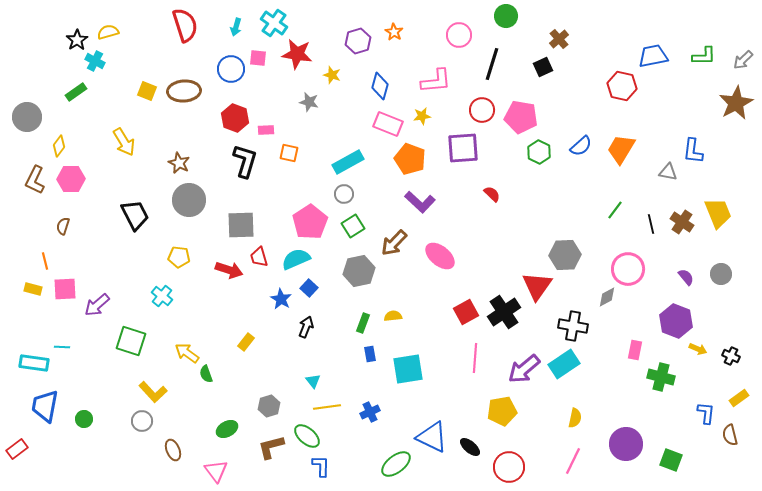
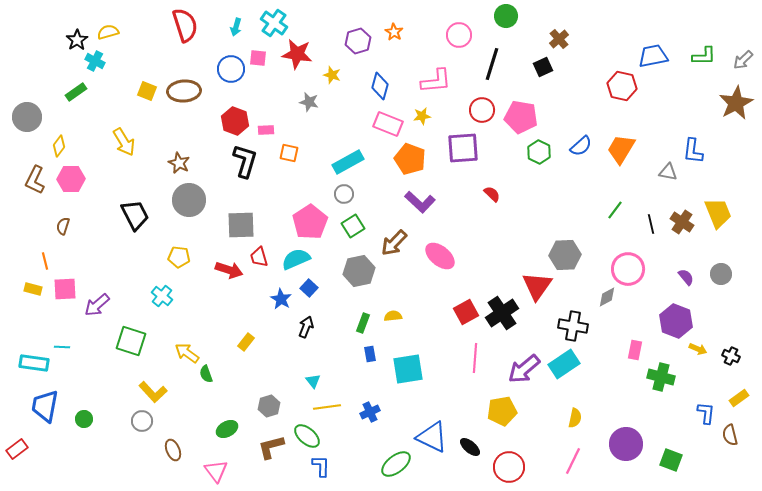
red hexagon at (235, 118): moved 3 px down
black cross at (504, 312): moved 2 px left, 1 px down
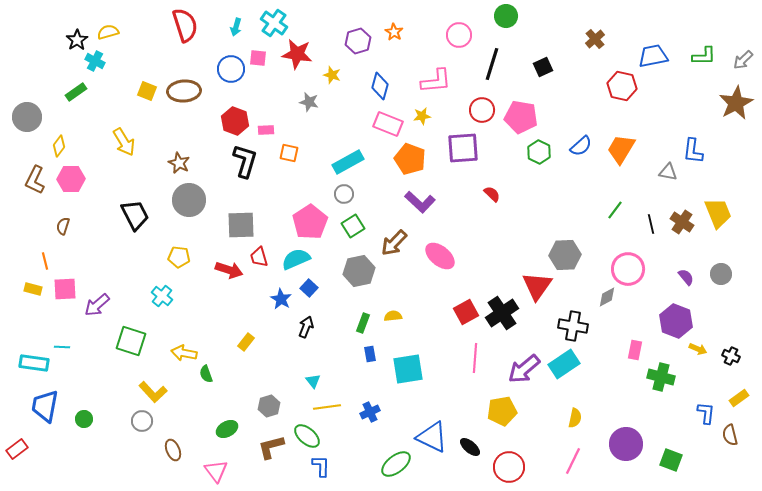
brown cross at (559, 39): moved 36 px right
yellow arrow at (187, 353): moved 3 px left; rotated 25 degrees counterclockwise
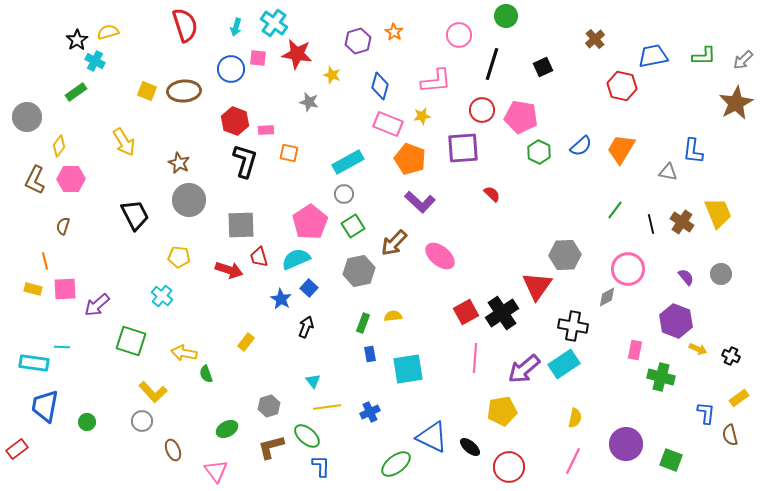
green circle at (84, 419): moved 3 px right, 3 px down
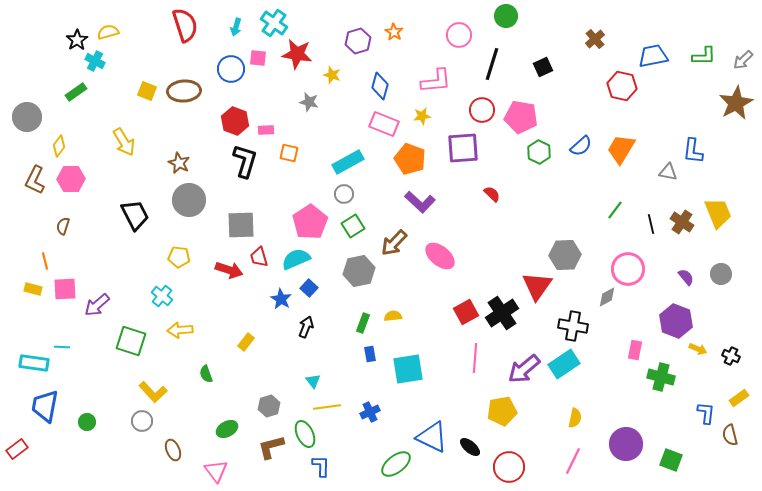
pink rectangle at (388, 124): moved 4 px left
yellow arrow at (184, 353): moved 4 px left, 23 px up; rotated 15 degrees counterclockwise
green ellipse at (307, 436): moved 2 px left, 2 px up; rotated 24 degrees clockwise
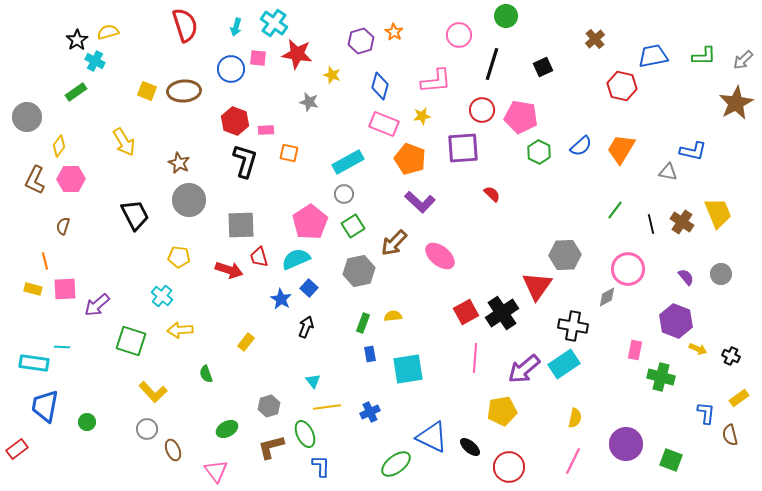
purple hexagon at (358, 41): moved 3 px right
blue L-shape at (693, 151): rotated 84 degrees counterclockwise
gray circle at (142, 421): moved 5 px right, 8 px down
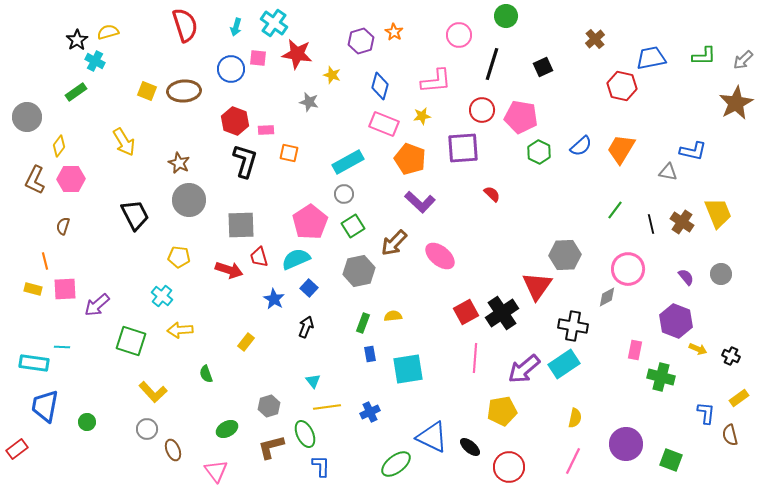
blue trapezoid at (653, 56): moved 2 px left, 2 px down
blue star at (281, 299): moved 7 px left
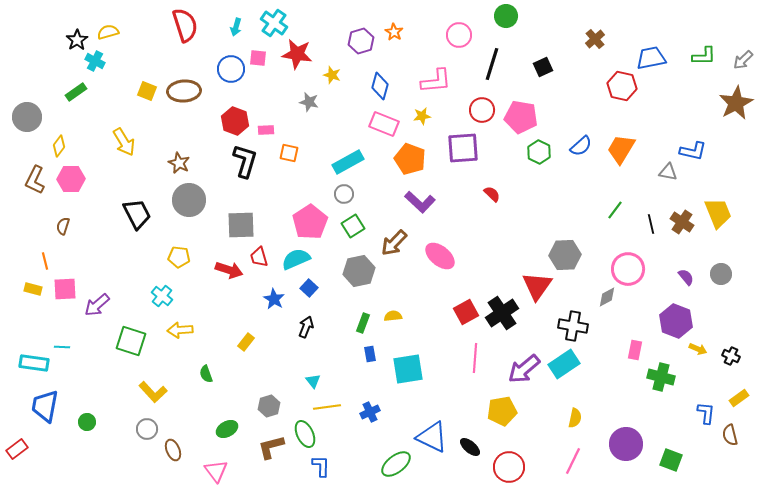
black trapezoid at (135, 215): moved 2 px right, 1 px up
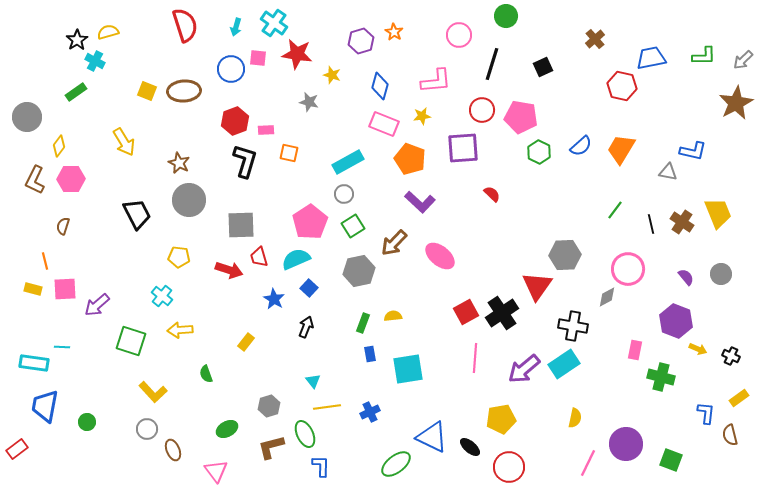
red hexagon at (235, 121): rotated 20 degrees clockwise
yellow pentagon at (502, 411): moved 1 px left, 8 px down
pink line at (573, 461): moved 15 px right, 2 px down
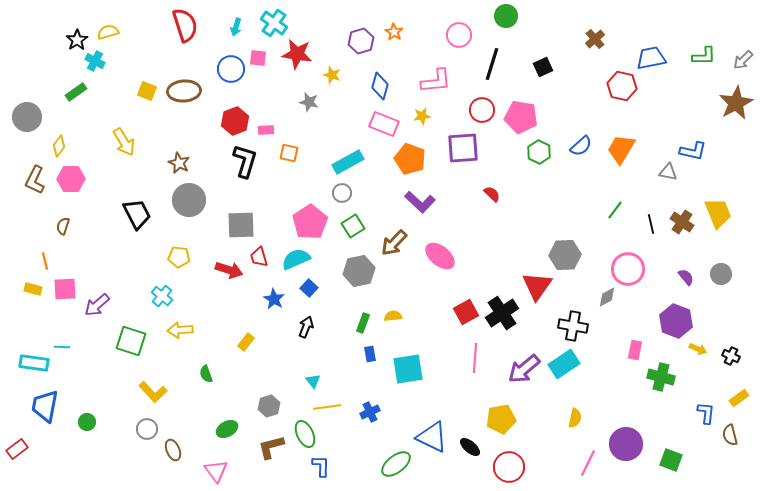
gray circle at (344, 194): moved 2 px left, 1 px up
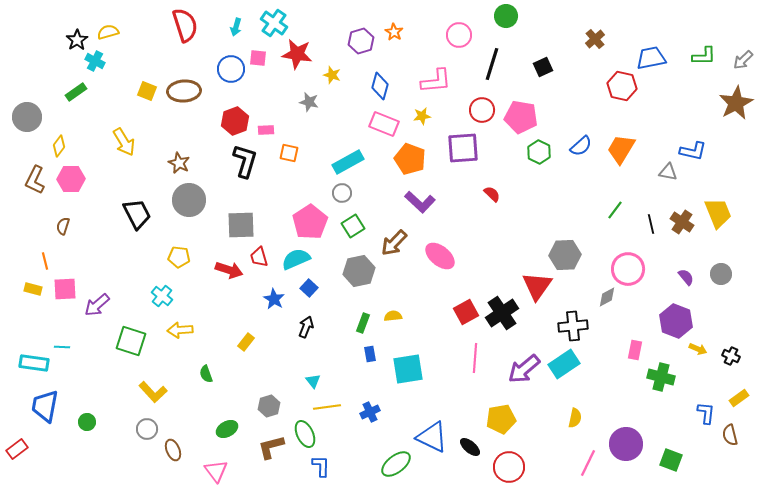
black cross at (573, 326): rotated 16 degrees counterclockwise
